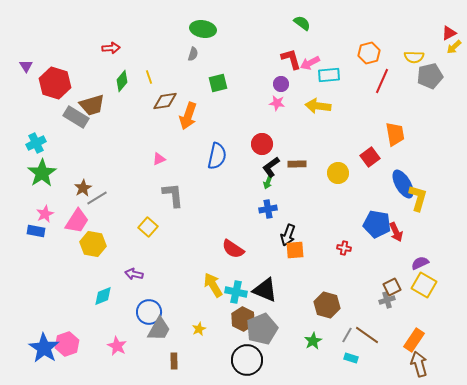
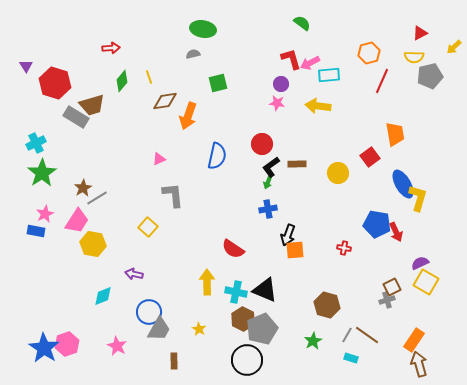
red triangle at (449, 33): moved 29 px left
gray semicircle at (193, 54): rotated 120 degrees counterclockwise
yellow arrow at (213, 285): moved 6 px left, 3 px up; rotated 30 degrees clockwise
yellow square at (424, 285): moved 2 px right, 3 px up
yellow star at (199, 329): rotated 16 degrees counterclockwise
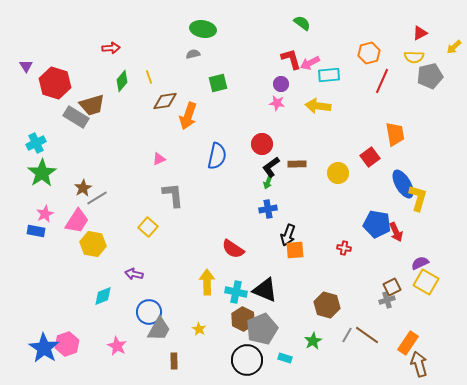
orange rectangle at (414, 340): moved 6 px left, 3 px down
cyan rectangle at (351, 358): moved 66 px left
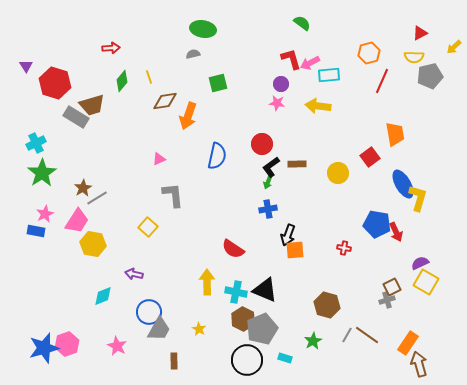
blue star at (44, 348): rotated 24 degrees clockwise
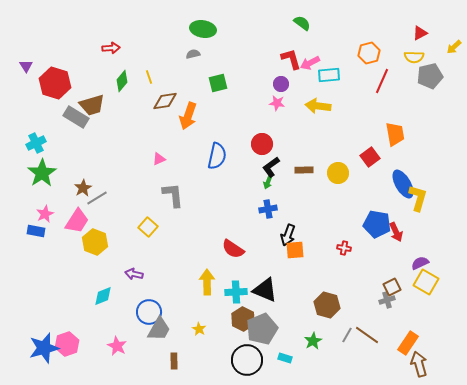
brown rectangle at (297, 164): moved 7 px right, 6 px down
yellow hexagon at (93, 244): moved 2 px right, 2 px up; rotated 10 degrees clockwise
cyan cross at (236, 292): rotated 15 degrees counterclockwise
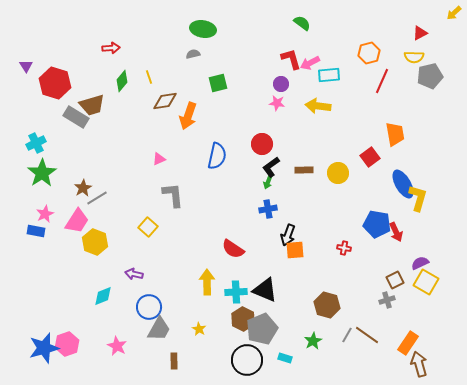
yellow arrow at (454, 47): moved 34 px up
brown square at (392, 287): moved 3 px right, 7 px up
blue circle at (149, 312): moved 5 px up
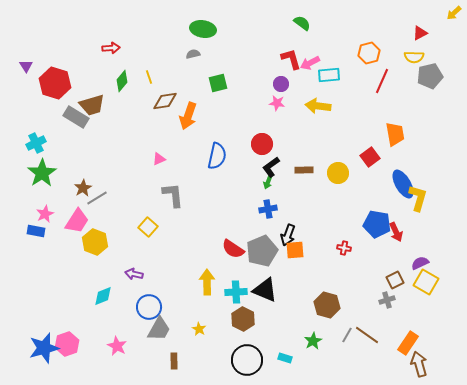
gray pentagon at (262, 329): moved 78 px up
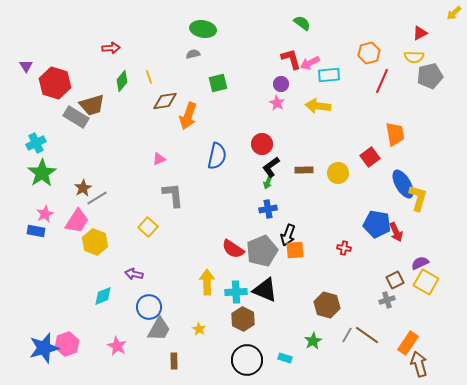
pink star at (277, 103): rotated 21 degrees clockwise
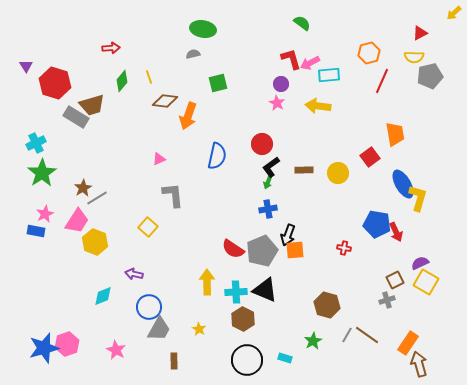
brown diamond at (165, 101): rotated 15 degrees clockwise
pink star at (117, 346): moved 1 px left, 4 px down
